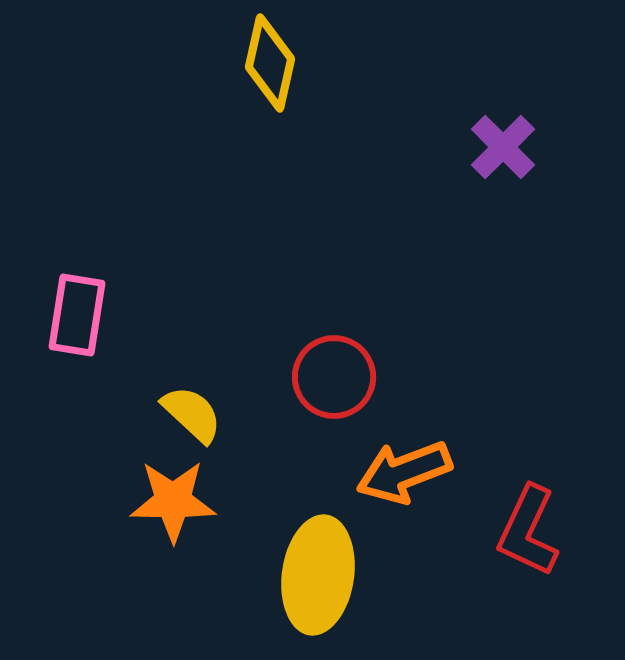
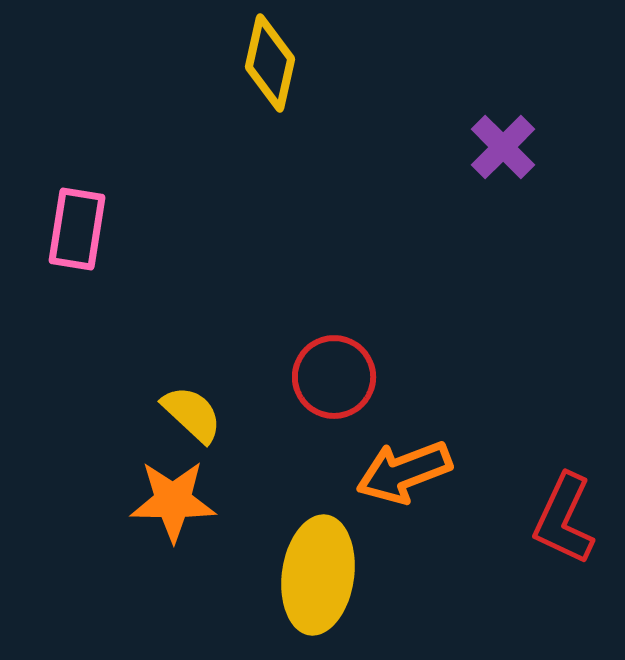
pink rectangle: moved 86 px up
red L-shape: moved 36 px right, 12 px up
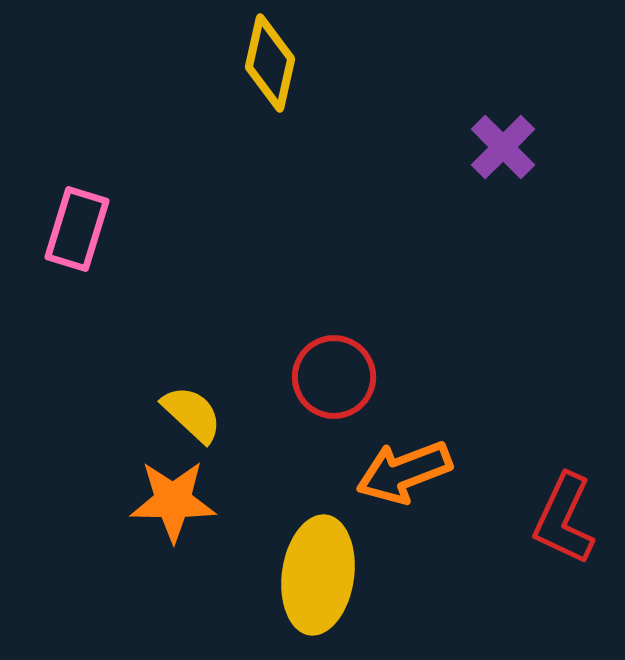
pink rectangle: rotated 8 degrees clockwise
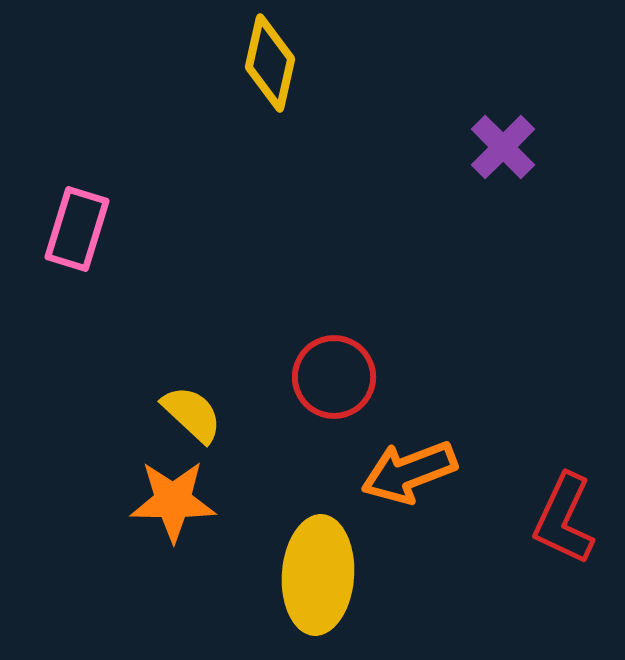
orange arrow: moved 5 px right
yellow ellipse: rotated 4 degrees counterclockwise
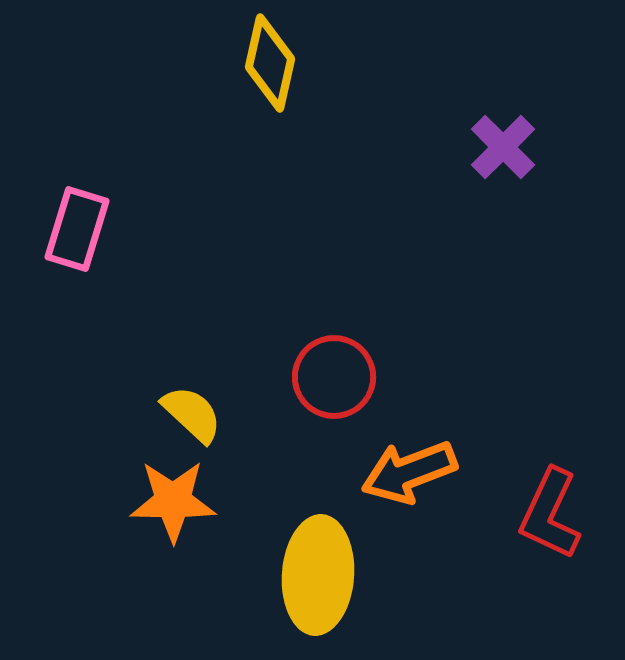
red L-shape: moved 14 px left, 5 px up
